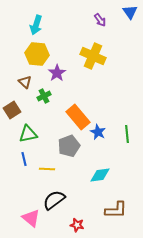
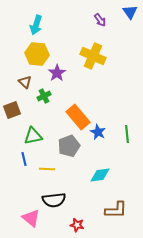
brown square: rotated 12 degrees clockwise
green triangle: moved 5 px right, 2 px down
black semicircle: rotated 150 degrees counterclockwise
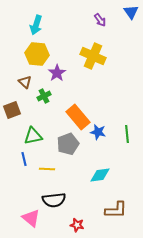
blue triangle: moved 1 px right
blue star: rotated 14 degrees counterclockwise
gray pentagon: moved 1 px left, 2 px up
